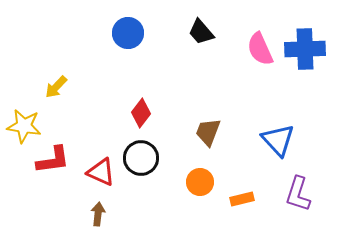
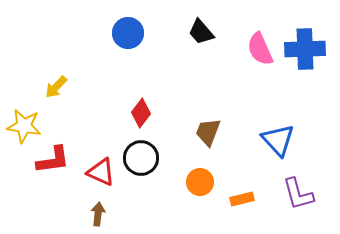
purple L-shape: rotated 33 degrees counterclockwise
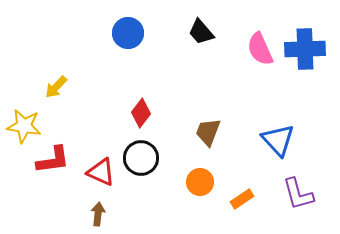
orange rectangle: rotated 20 degrees counterclockwise
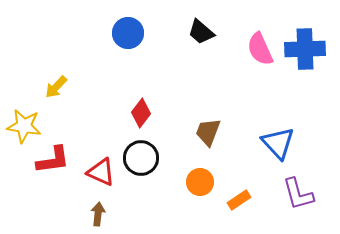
black trapezoid: rotated 8 degrees counterclockwise
blue triangle: moved 3 px down
orange rectangle: moved 3 px left, 1 px down
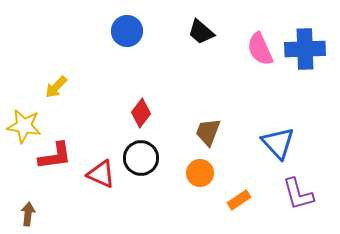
blue circle: moved 1 px left, 2 px up
red L-shape: moved 2 px right, 4 px up
red triangle: moved 2 px down
orange circle: moved 9 px up
brown arrow: moved 70 px left
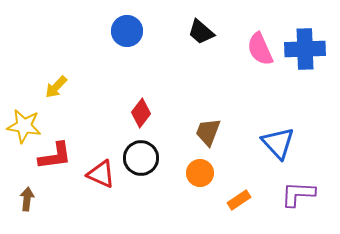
purple L-shape: rotated 108 degrees clockwise
brown arrow: moved 1 px left, 15 px up
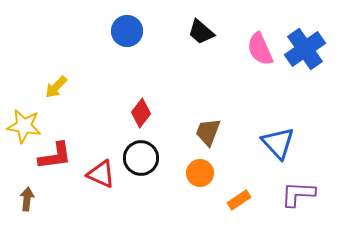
blue cross: rotated 33 degrees counterclockwise
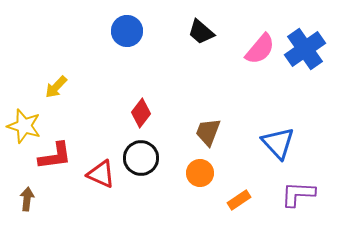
pink semicircle: rotated 116 degrees counterclockwise
yellow star: rotated 8 degrees clockwise
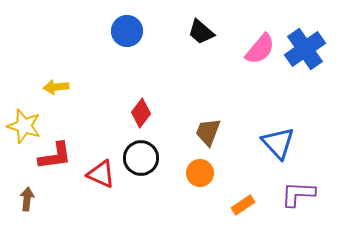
yellow arrow: rotated 40 degrees clockwise
orange rectangle: moved 4 px right, 5 px down
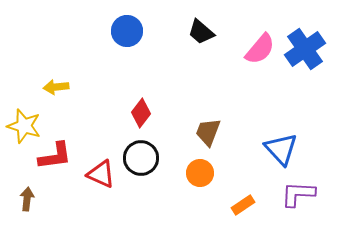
blue triangle: moved 3 px right, 6 px down
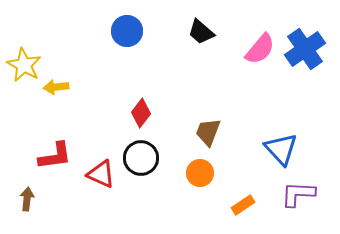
yellow star: moved 61 px up; rotated 12 degrees clockwise
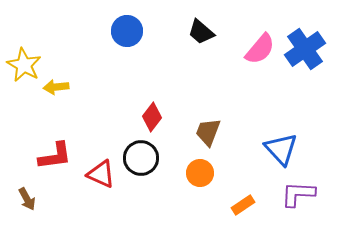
red diamond: moved 11 px right, 4 px down
brown arrow: rotated 145 degrees clockwise
